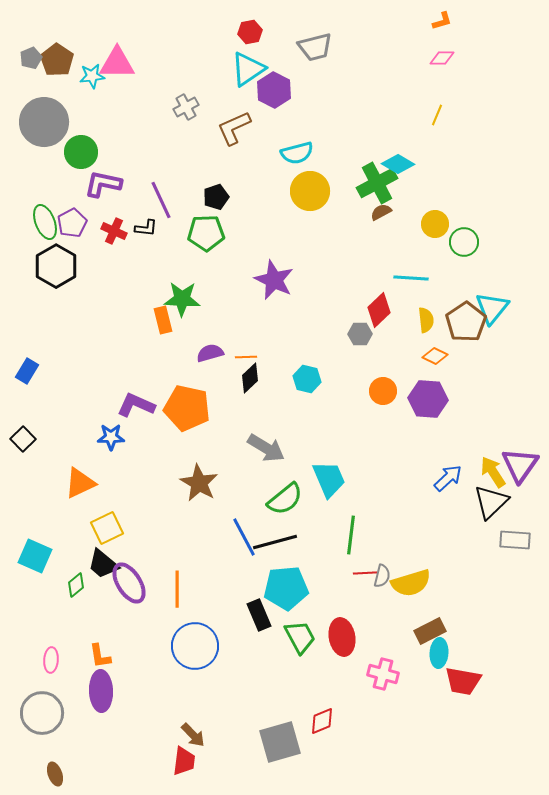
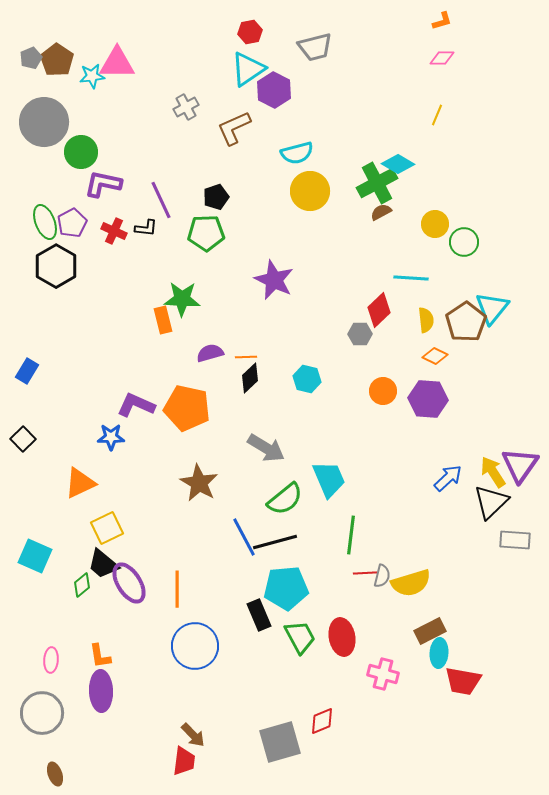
green diamond at (76, 585): moved 6 px right
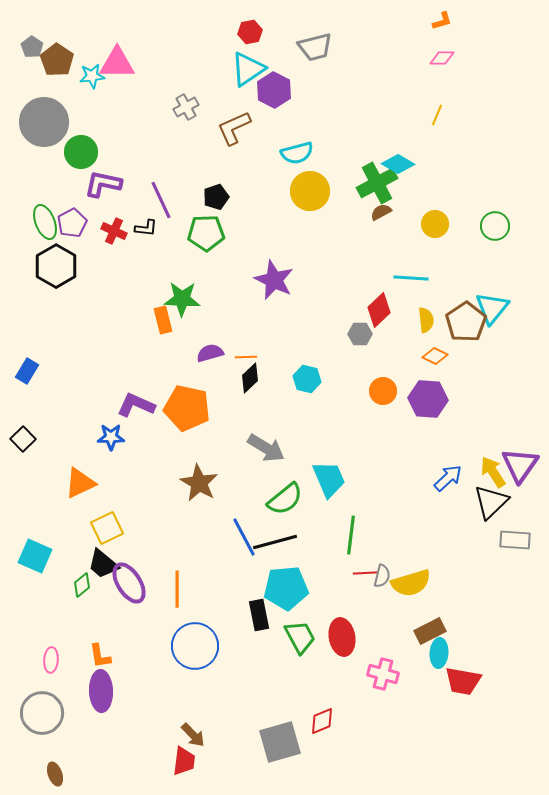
gray pentagon at (31, 58): moved 1 px right, 11 px up; rotated 15 degrees counterclockwise
green circle at (464, 242): moved 31 px right, 16 px up
black rectangle at (259, 615): rotated 12 degrees clockwise
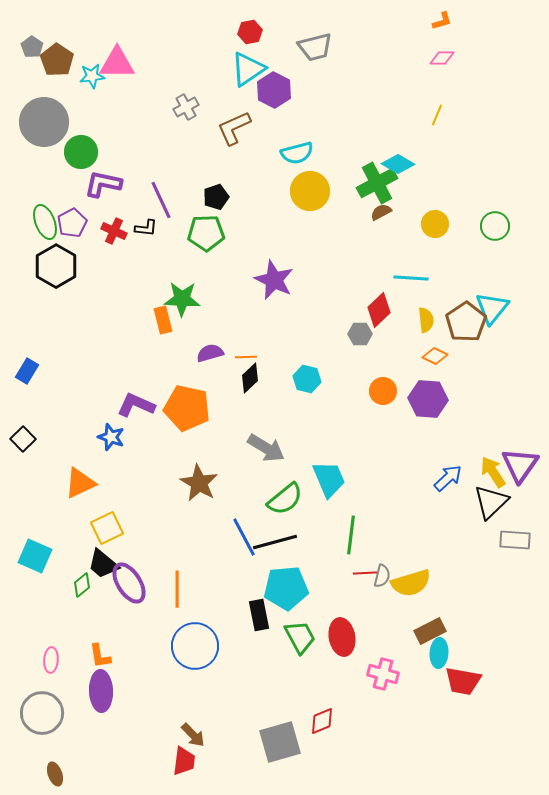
blue star at (111, 437): rotated 20 degrees clockwise
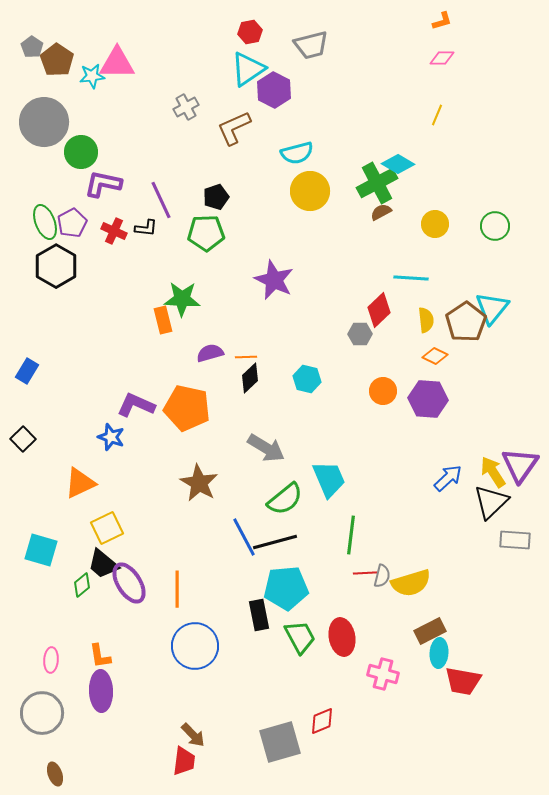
gray trapezoid at (315, 47): moved 4 px left, 2 px up
cyan square at (35, 556): moved 6 px right, 6 px up; rotated 8 degrees counterclockwise
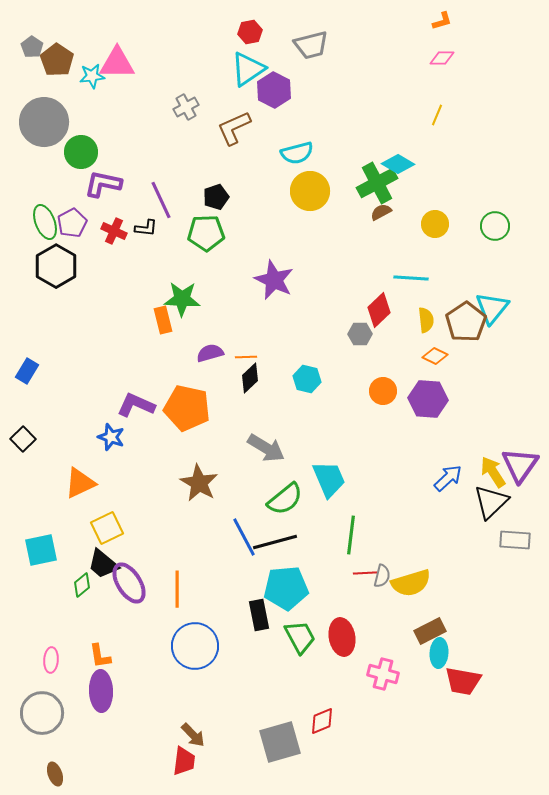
cyan square at (41, 550): rotated 28 degrees counterclockwise
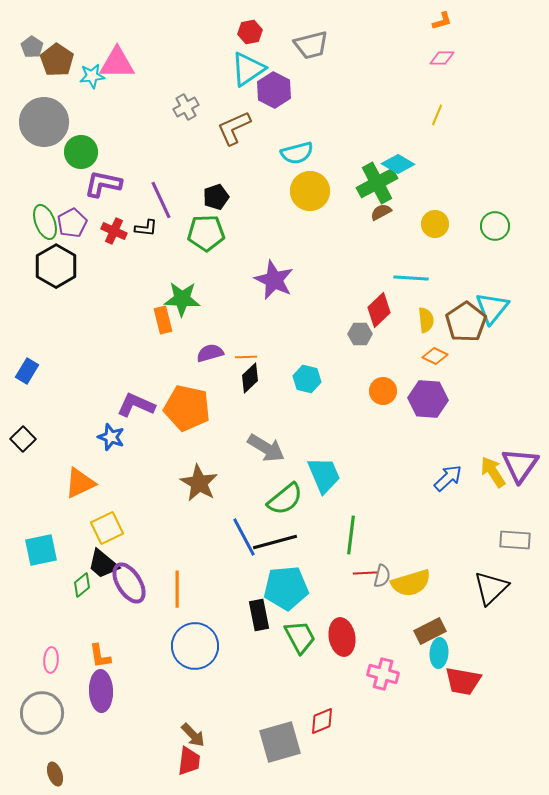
cyan trapezoid at (329, 479): moved 5 px left, 4 px up
black triangle at (491, 502): moved 86 px down
red trapezoid at (184, 761): moved 5 px right
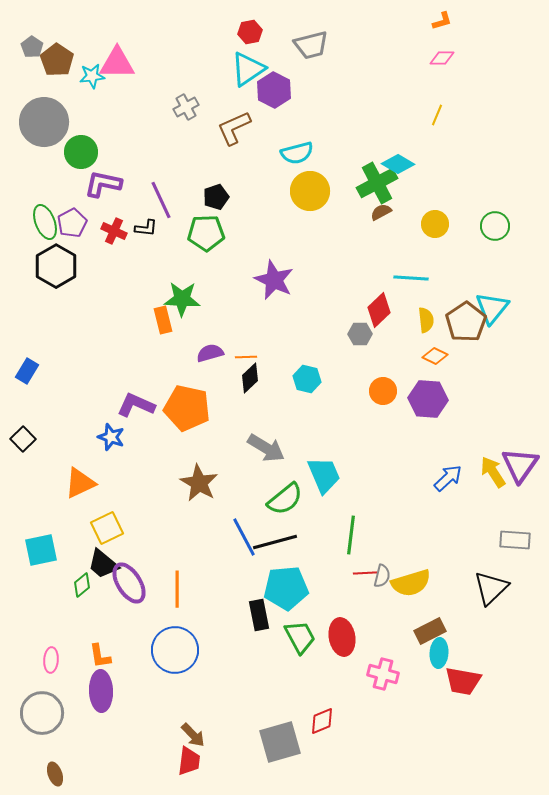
blue circle at (195, 646): moved 20 px left, 4 px down
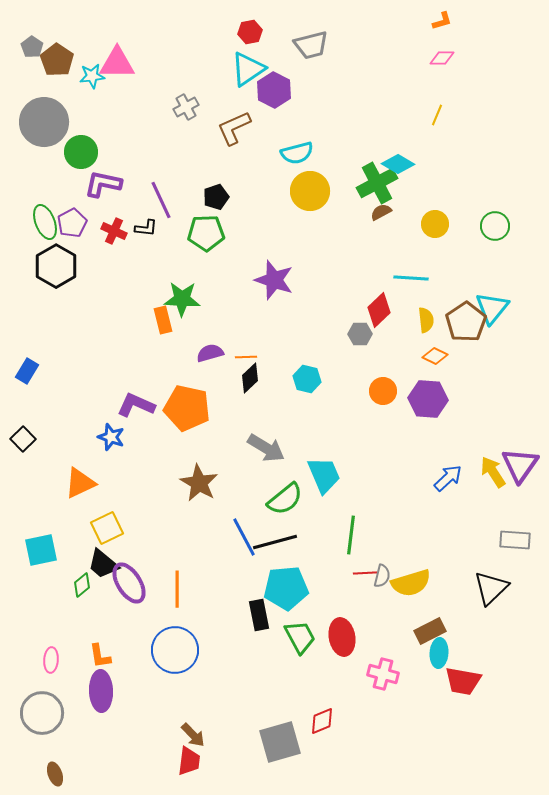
purple star at (274, 280): rotated 6 degrees counterclockwise
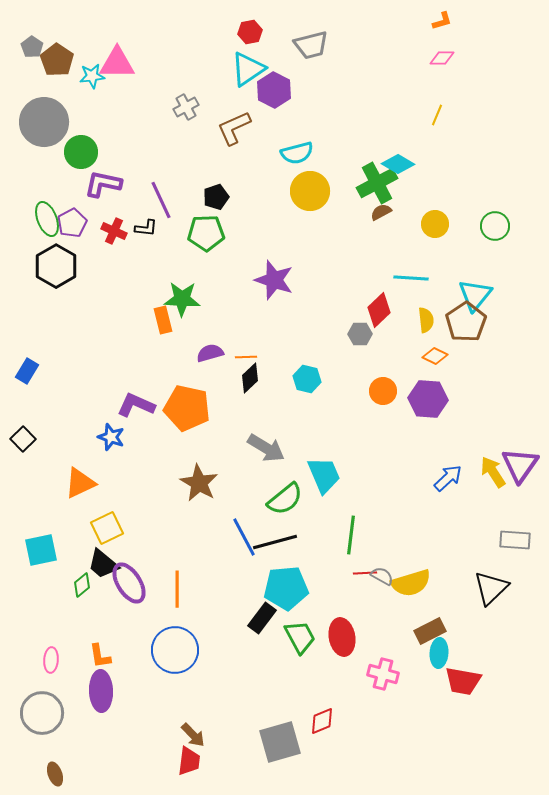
green ellipse at (45, 222): moved 2 px right, 3 px up
cyan triangle at (492, 308): moved 17 px left, 13 px up
gray semicircle at (382, 576): rotated 75 degrees counterclockwise
black rectangle at (259, 615): moved 3 px right, 3 px down; rotated 48 degrees clockwise
